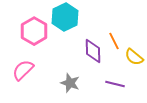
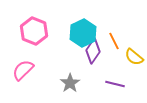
cyan hexagon: moved 18 px right, 16 px down
pink hexagon: rotated 8 degrees counterclockwise
purple diamond: rotated 35 degrees clockwise
gray star: rotated 18 degrees clockwise
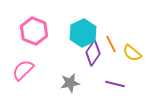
orange line: moved 3 px left, 3 px down
purple diamond: moved 2 px down
yellow semicircle: moved 2 px left, 4 px up
gray star: rotated 24 degrees clockwise
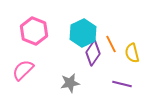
yellow semicircle: rotated 36 degrees clockwise
purple line: moved 7 px right
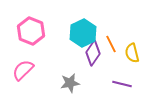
pink hexagon: moved 3 px left
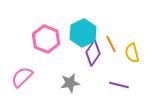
pink hexagon: moved 15 px right, 8 px down
pink semicircle: moved 1 px left, 7 px down
purple line: moved 3 px left, 1 px down
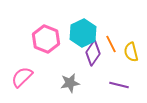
yellow semicircle: moved 1 px left, 1 px up
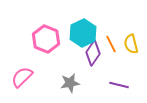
yellow semicircle: moved 8 px up
